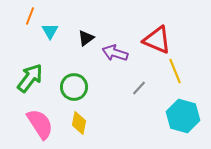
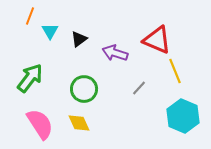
black triangle: moved 7 px left, 1 px down
green circle: moved 10 px right, 2 px down
cyan hexagon: rotated 8 degrees clockwise
yellow diamond: rotated 35 degrees counterclockwise
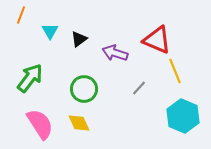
orange line: moved 9 px left, 1 px up
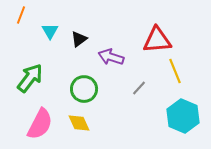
red triangle: rotated 28 degrees counterclockwise
purple arrow: moved 4 px left, 4 px down
pink semicircle: rotated 60 degrees clockwise
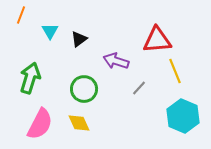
purple arrow: moved 5 px right, 4 px down
green arrow: rotated 20 degrees counterclockwise
